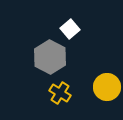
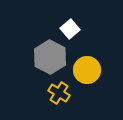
yellow circle: moved 20 px left, 17 px up
yellow cross: moved 1 px left
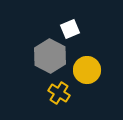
white square: rotated 18 degrees clockwise
gray hexagon: moved 1 px up
